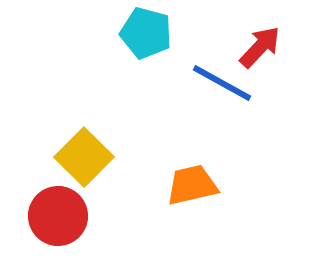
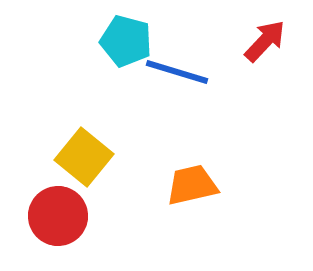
cyan pentagon: moved 20 px left, 8 px down
red arrow: moved 5 px right, 6 px up
blue line: moved 45 px left, 11 px up; rotated 12 degrees counterclockwise
yellow square: rotated 6 degrees counterclockwise
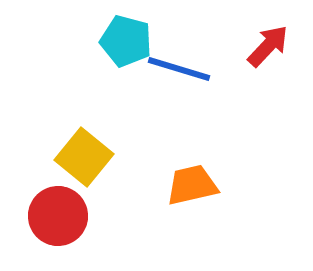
red arrow: moved 3 px right, 5 px down
blue line: moved 2 px right, 3 px up
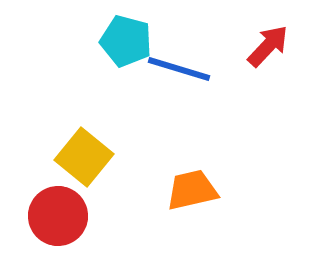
orange trapezoid: moved 5 px down
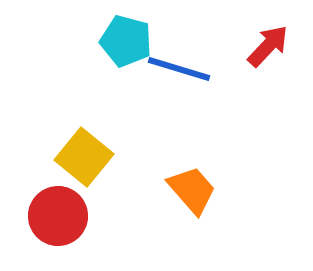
orange trapezoid: rotated 62 degrees clockwise
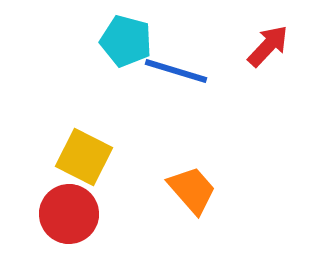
blue line: moved 3 px left, 2 px down
yellow square: rotated 12 degrees counterclockwise
red circle: moved 11 px right, 2 px up
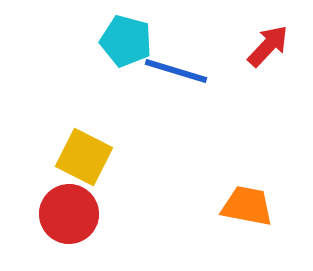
orange trapezoid: moved 55 px right, 16 px down; rotated 38 degrees counterclockwise
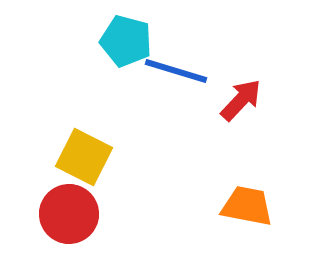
red arrow: moved 27 px left, 54 px down
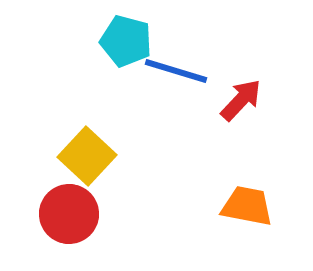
yellow square: moved 3 px right, 1 px up; rotated 16 degrees clockwise
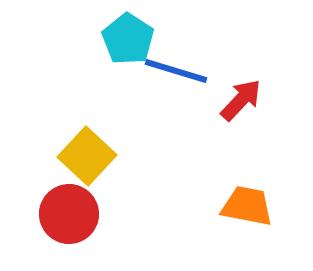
cyan pentagon: moved 2 px right, 2 px up; rotated 18 degrees clockwise
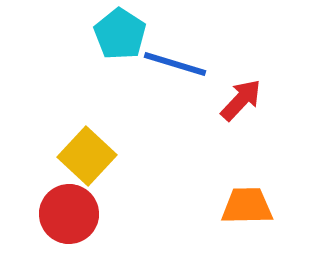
cyan pentagon: moved 8 px left, 5 px up
blue line: moved 1 px left, 7 px up
orange trapezoid: rotated 12 degrees counterclockwise
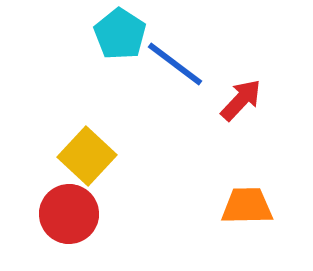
blue line: rotated 20 degrees clockwise
